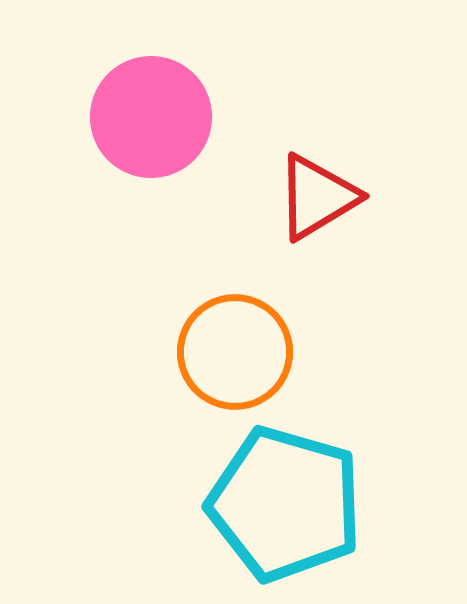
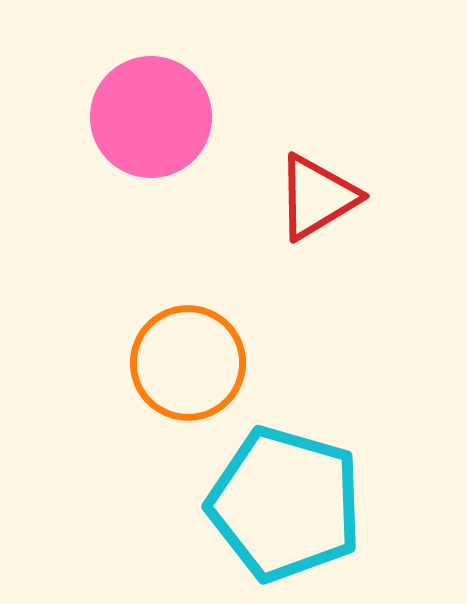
orange circle: moved 47 px left, 11 px down
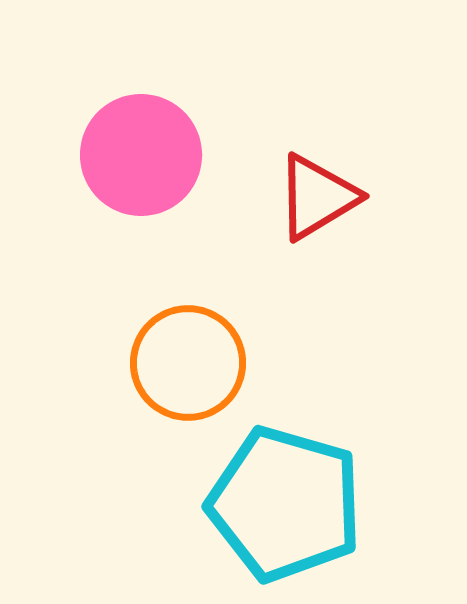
pink circle: moved 10 px left, 38 px down
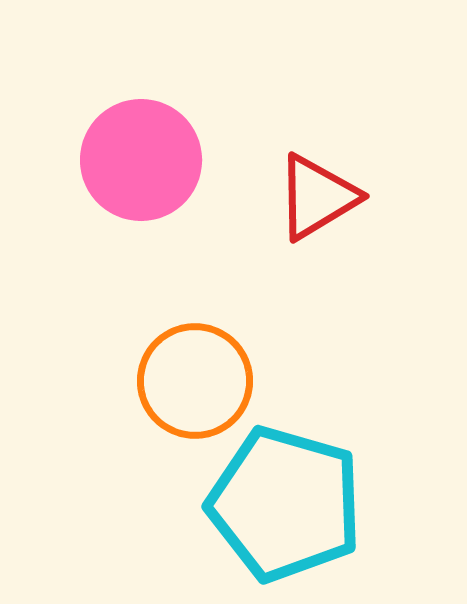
pink circle: moved 5 px down
orange circle: moved 7 px right, 18 px down
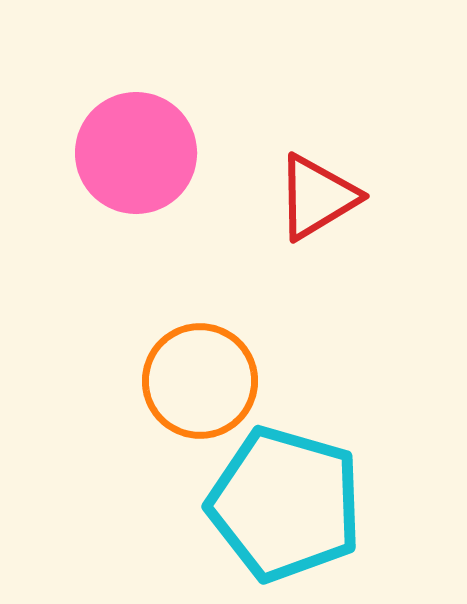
pink circle: moved 5 px left, 7 px up
orange circle: moved 5 px right
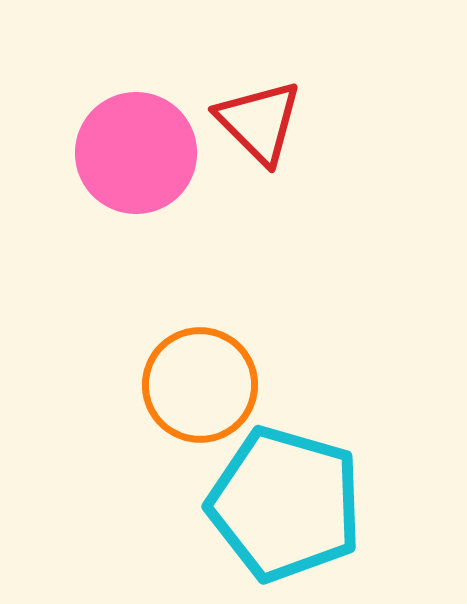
red triangle: moved 58 px left, 75 px up; rotated 44 degrees counterclockwise
orange circle: moved 4 px down
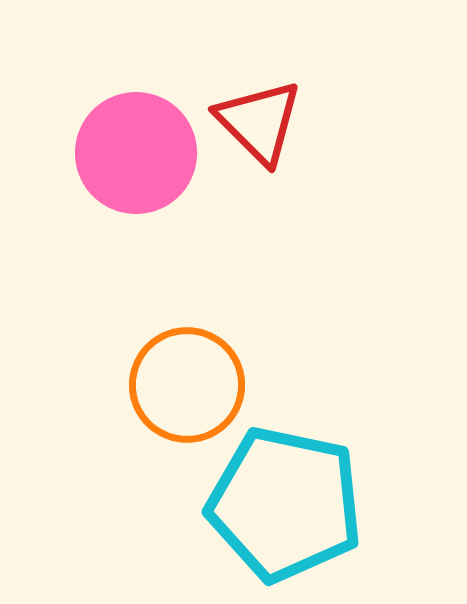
orange circle: moved 13 px left
cyan pentagon: rotated 4 degrees counterclockwise
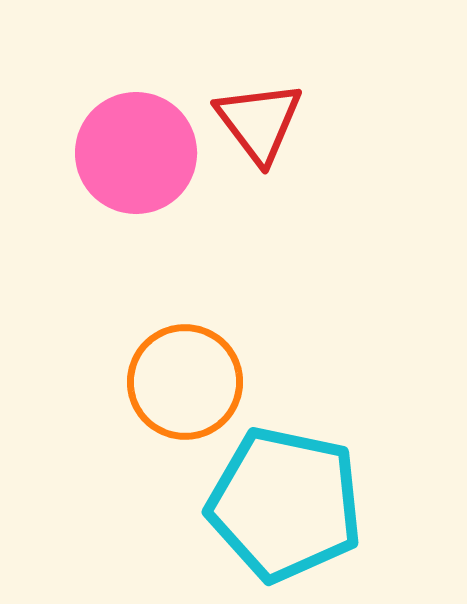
red triangle: rotated 8 degrees clockwise
orange circle: moved 2 px left, 3 px up
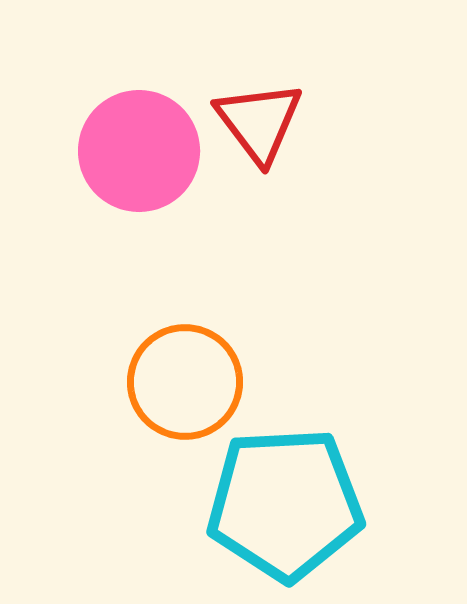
pink circle: moved 3 px right, 2 px up
cyan pentagon: rotated 15 degrees counterclockwise
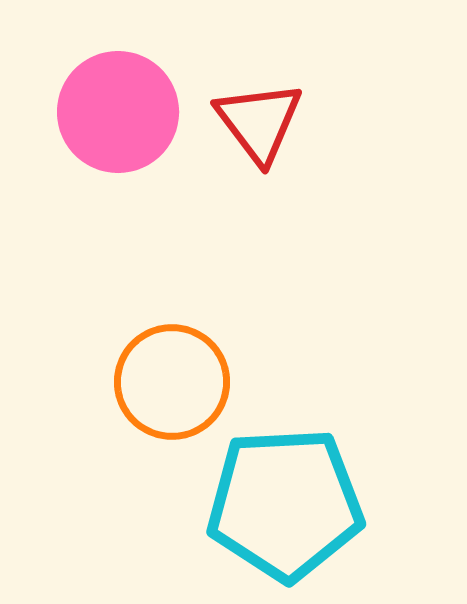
pink circle: moved 21 px left, 39 px up
orange circle: moved 13 px left
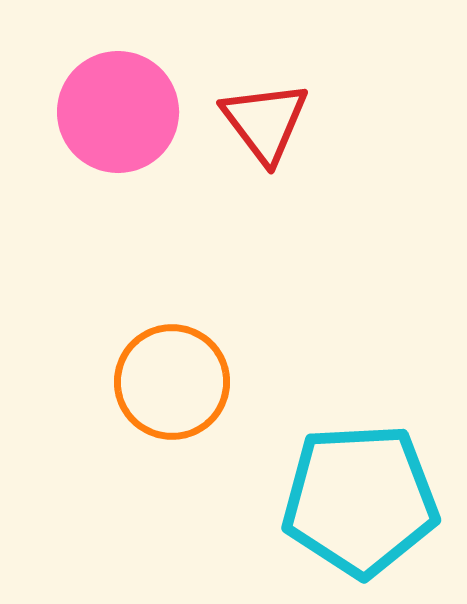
red triangle: moved 6 px right
cyan pentagon: moved 75 px right, 4 px up
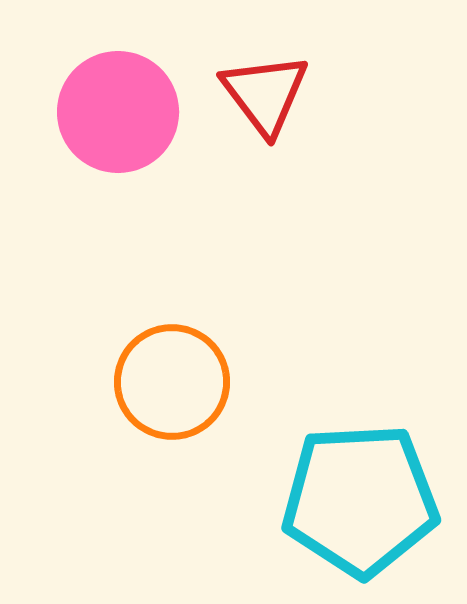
red triangle: moved 28 px up
